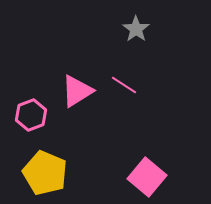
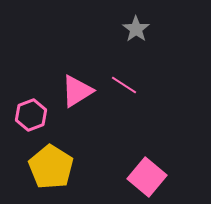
yellow pentagon: moved 6 px right, 6 px up; rotated 9 degrees clockwise
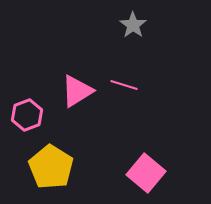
gray star: moved 3 px left, 4 px up
pink line: rotated 16 degrees counterclockwise
pink hexagon: moved 4 px left
pink square: moved 1 px left, 4 px up
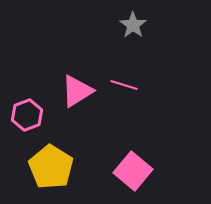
pink square: moved 13 px left, 2 px up
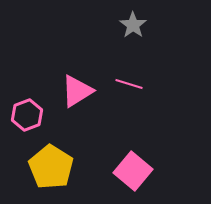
pink line: moved 5 px right, 1 px up
